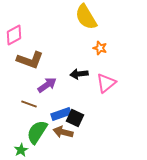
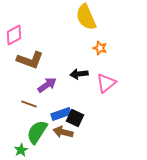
yellow semicircle: rotated 8 degrees clockwise
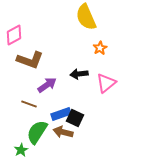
orange star: rotated 24 degrees clockwise
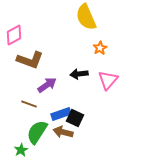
pink triangle: moved 2 px right, 3 px up; rotated 10 degrees counterclockwise
